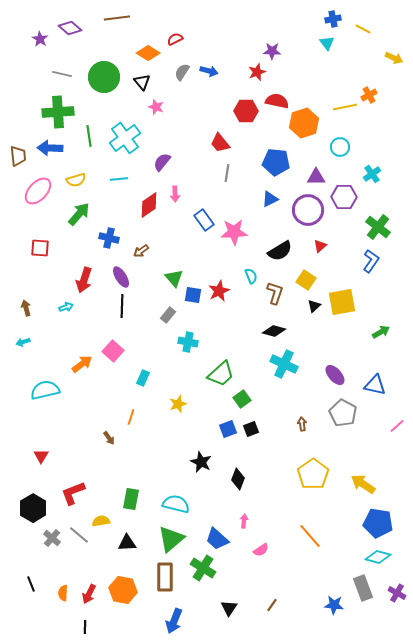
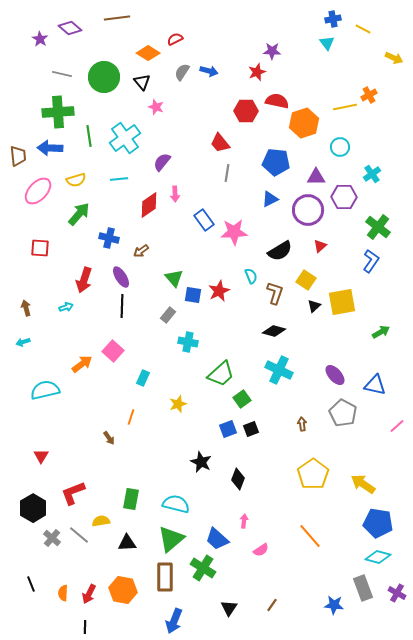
cyan cross at (284, 364): moved 5 px left, 6 px down
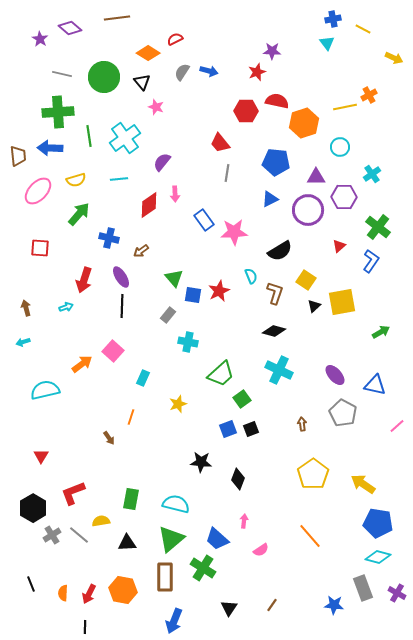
red triangle at (320, 246): moved 19 px right
black star at (201, 462): rotated 20 degrees counterclockwise
gray cross at (52, 538): moved 3 px up; rotated 18 degrees clockwise
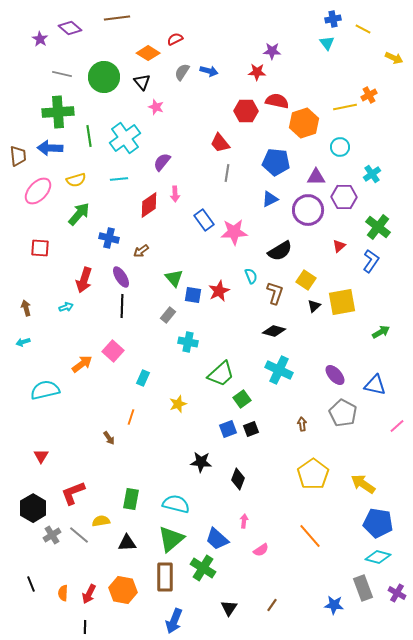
red star at (257, 72): rotated 24 degrees clockwise
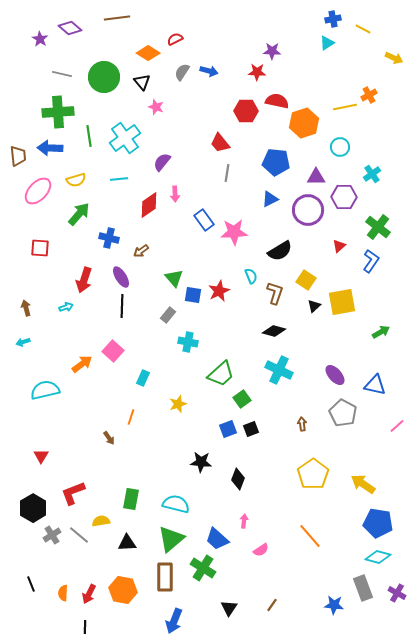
cyan triangle at (327, 43): rotated 35 degrees clockwise
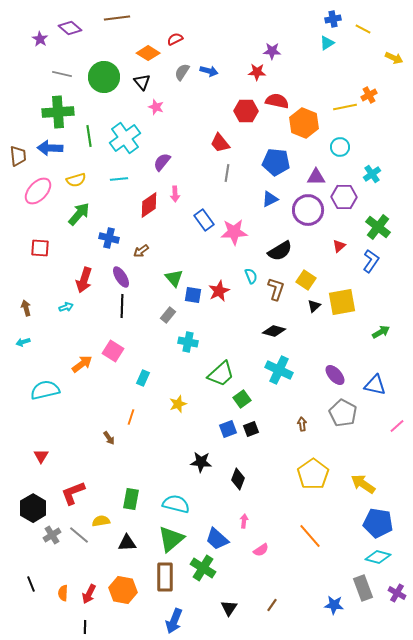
orange hexagon at (304, 123): rotated 20 degrees counterclockwise
brown L-shape at (275, 293): moved 1 px right, 4 px up
pink square at (113, 351): rotated 10 degrees counterclockwise
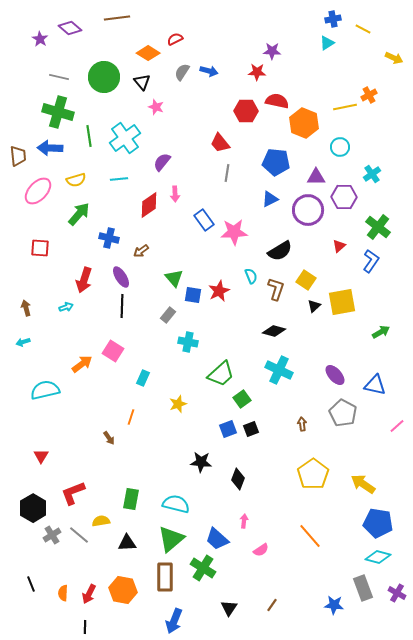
gray line at (62, 74): moved 3 px left, 3 px down
green cross at (58, 112): rotated 20 degrees clockwise
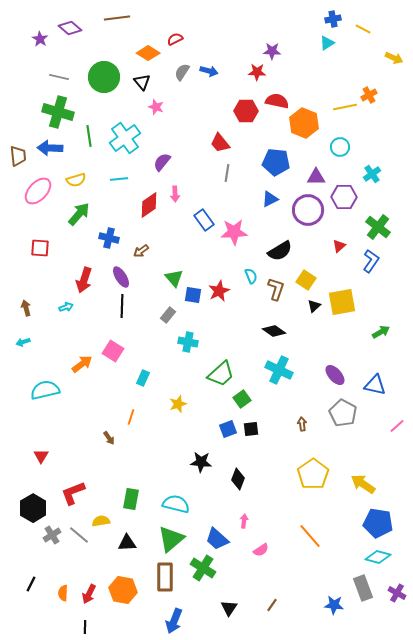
black diamond at (274, 331): rotated 20 degrees clockwise
black square at (251, 429): rotated 14 degrees clockwise
black line at (31, 584): rotated 49 degrees clockwise
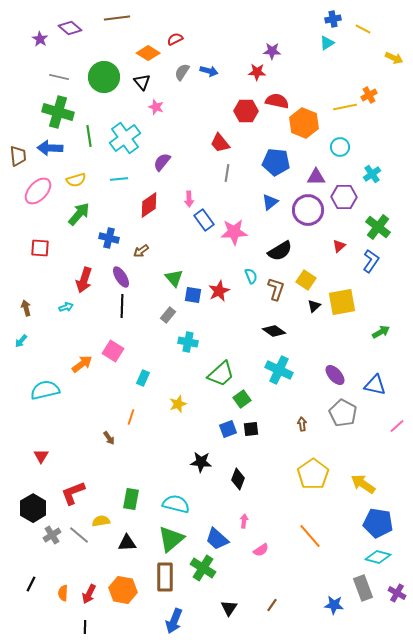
pink arrow at (175, 194): moved 14 px right, 5 px down
blue triangle at (270, 199): moved 3 px down; rotated 12 degrees counterclockwise
cyan arrow at (23, 342): moved 2 px left, 1 px up; rotated 32 degrees counterclockwise
